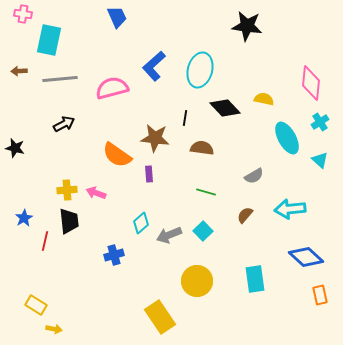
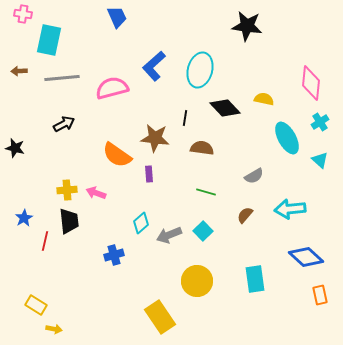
gray line at (60, 79): moved 2 px right, 1 px up
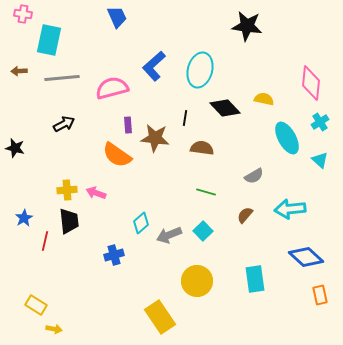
purple rectangle at (149, 174): moved 21 px left, 49 px up
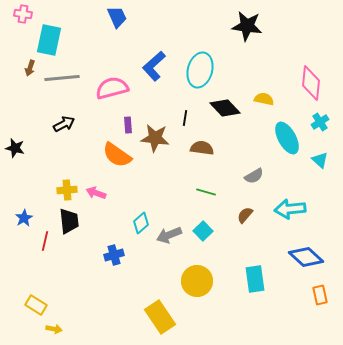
brown arrow at (19, 71): moved 11 px right, 3 px up; rotated 70 degrees counterclockwise
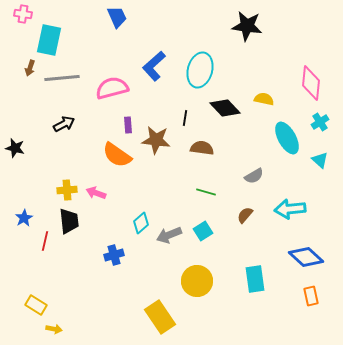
brown star at (155, 138): moved 1 px right, 2 px down
cyan square at (203, 231): rotated 12 degrees clockwise
orange rectangle at (320, 295): moved 9 px left, 1 px down
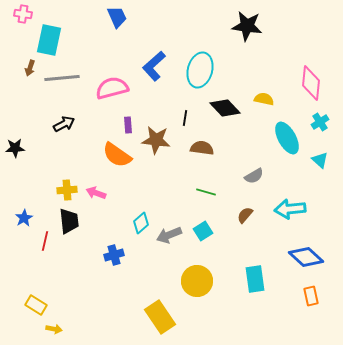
black star at (15, 148): rotated 18 degrees counterclockwise
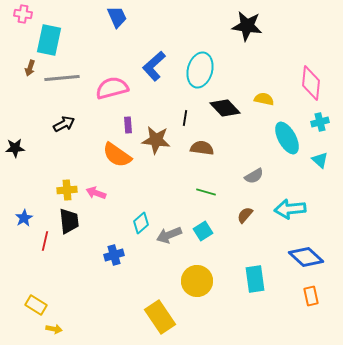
cyan cross at (320, 122): rotated 18 degrees clockwise
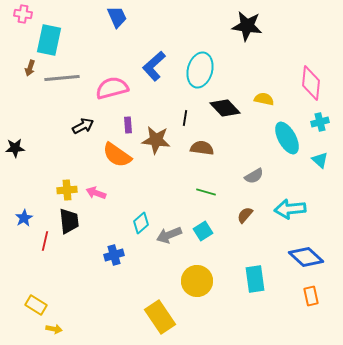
black arrow at (64, 124): moved 19 px right, 2 px down
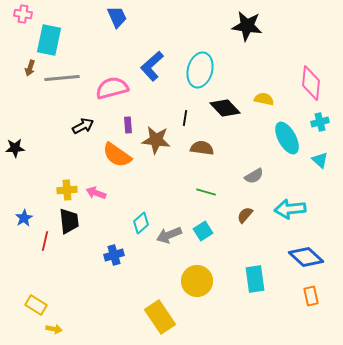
blue L-shape at (154, 66): moved 2 px left
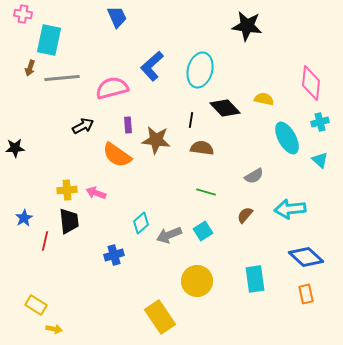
black line at (185, 118): moved 6 px right, 2 px down
orange rectangle at (311, 296): moved 5 px left, 2 px up
